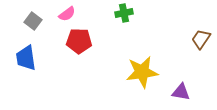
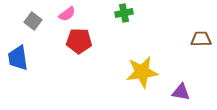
brown trapezoid: rotated 55 degrees clockwise
blue trapezoid: moved 8 px left
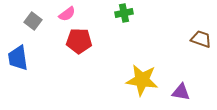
brown trapezoid: rotated 20 degrees clockwise
yellow star: moved 8 px down; rotated 16 degrees clockwise
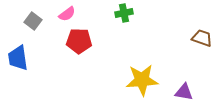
brown trapezoid: moved 1 px right, 1 px up
yellow star: rotated 12 degrees counterclockwise
purple triangle: moved 3 px right
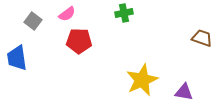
blue trapezoid: moved 1 px left
yellow star: rotated 20 degrees counterclockwise
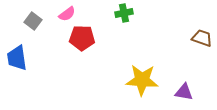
red pentagon: moved 3 px right, 3 px up
yellow star: rotated 28 degrees clockwise
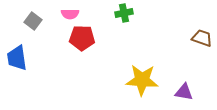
pink semicircle: moved 3 px right; rotated 36 degrees clockwise
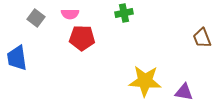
gray square: moved 3 px right, 3 px up
brown trapezoid: rotated 130 degrees counterclockwise
yellow star: moved 3 px right, 1 px down
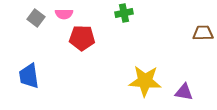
pink semicircle: moved 6 px left
brown trapezoid: moved 1 px right, 5 px up; rotated 110 degrees clockwise
blue trapezoid: moved 12 px right, 18 px down
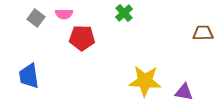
green cross: rotated 30 degrees counterclockwise
